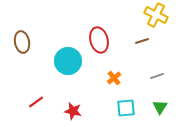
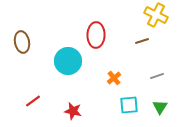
red ellipse: moved 3 px left, 5 px up; rotated 15 degrees clockwise
red line: moved 3 px left, 1 px up
cyan square: moved 3 px right, 3 px up
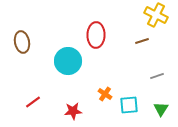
orange cross: moved 9 px left, 16 px down; rotated 16 degrees counterclockwise
red line: moved 1 px down
green triangle: moved 1 px right, 2 px down
red star: rotated 18 degrees counterclockwise
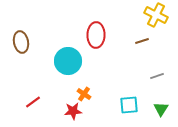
brown ellipse: moved 1 px left
orange cross: moved 21 px left
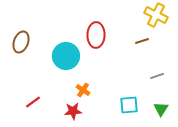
brown ellipse: rotated 30 degrees clockwise
cyan circle: moved 2 px left, 5 px up
orange cross: moved 1 px left, 4 px up
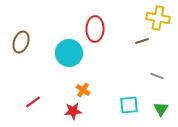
yellow cross: moved 2 px right, 3 px down; rotated 15 degrees counterclockwise
red ellipse: moved 1 px left, 6 px up
cyan circle: moved 3 px right, 3 px up
gray line: rotated 40 degrees clockwise
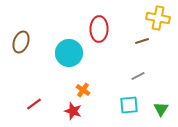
red ellipse: moved 4 px right
gray line: moved 19 px left; rotated 48 degrees counterclockwise
red line: moved 1 px right, 2 px down
red star: rotated 24 degrees clockwise
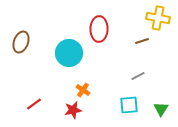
red star: moved 1 px up; rotated 30 degrees counterclockwise
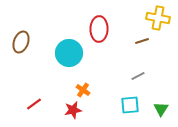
cyan square: moved 1 px right
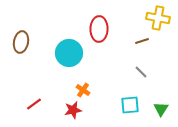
brown ellipse: rotated 10 degrees counterclockwise
gray line: moved 3 px right, 4 px up; rotated 72 degrees clockwise
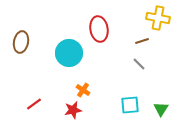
red ellipse: rotated 10 degrees counterclockwise
gray line: moved 2 px left, 8 px up
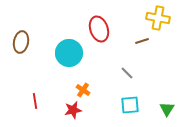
red ellipse: rotated 10 degrees counterclockwise
gray line: moved 12 px left, 9 px down
red line: moved 1 px right, 3 px up; rotated 63 degrees counterclockwise
green triangle: moved 6 px right
